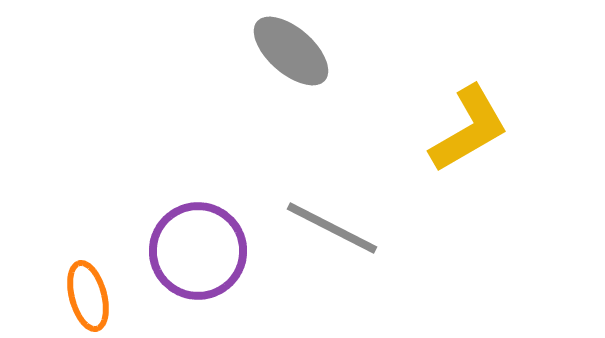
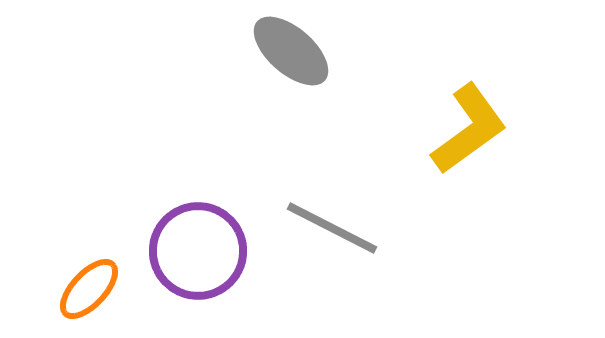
yellow L-shape: rotated 6 degrees counterclockwise
orange ellipse: moved 1 px right, 7 px up; rotated 58 degrees clockwise
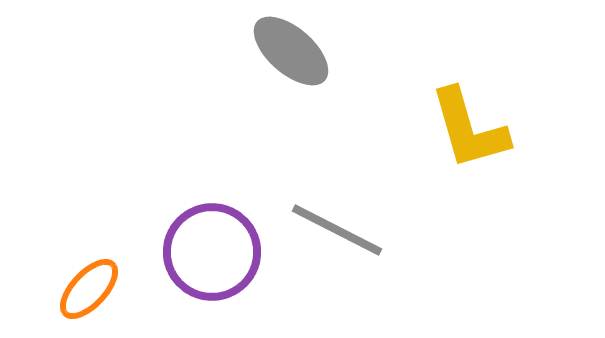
yellow L-shape: rotated 110 degrees clockwise
gray line: moved 5 px right, 2 px down
purple circle: moved 14 px right, 1 px down
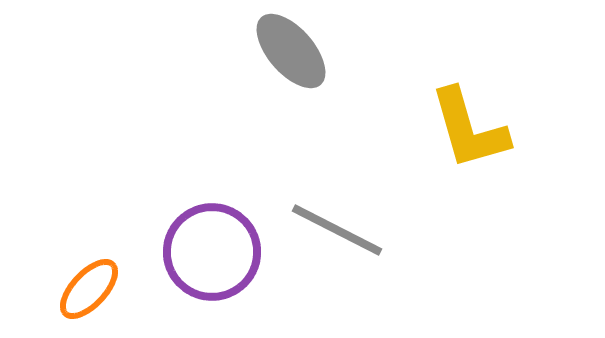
gray ellipse: rotated 8 degrees clockwise
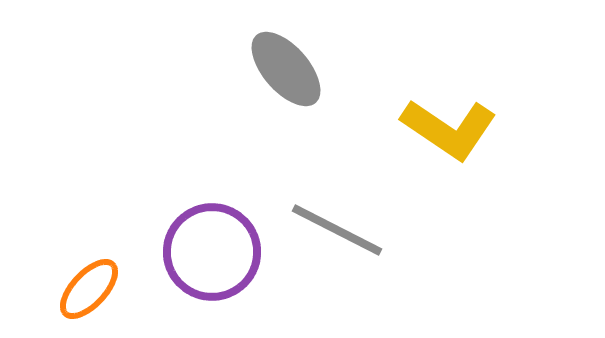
gray ellipse: moved 5 px left, 18 px down
yellow L-shape: moved 20 px left; rotated 40 degrees counterclockwise
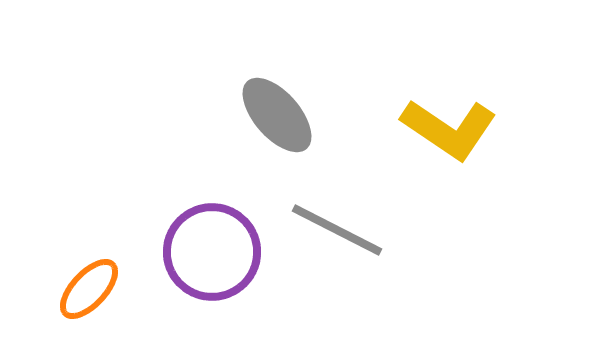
gray ellipse: moved 9 px left, 46 px down
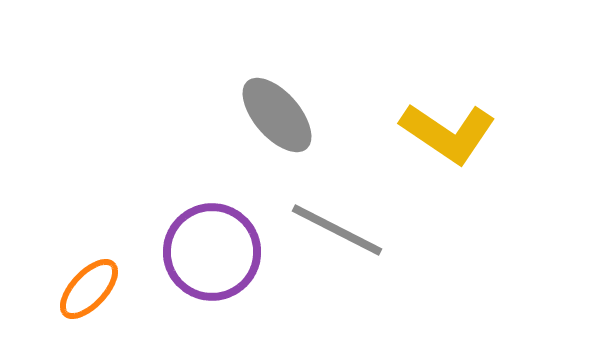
yellow L-shape: moved 1 px left, 4 px down
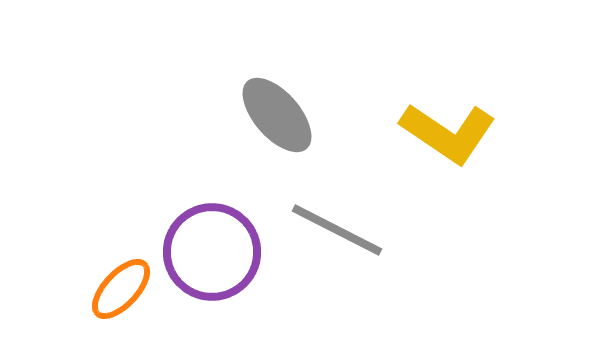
orange ellipse: moved 32 px right
